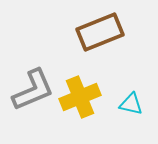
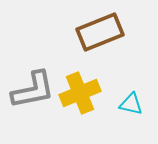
gray L-shape: rotated 12 degrees clockwise
yellow cross: moved 4 px up
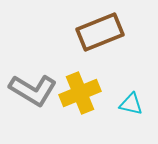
gray L-shape: rotated 42 degrees clockwise
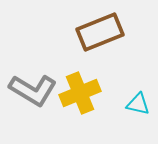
cyan triangle: moved 7 px right
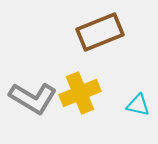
gray L-shape: moved 8 px down
cyan triangle: moved 1 px down
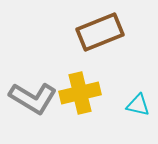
yellow cross: rotated 9 degrees clockwise
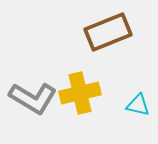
brown rectangle: moved 8 px right
